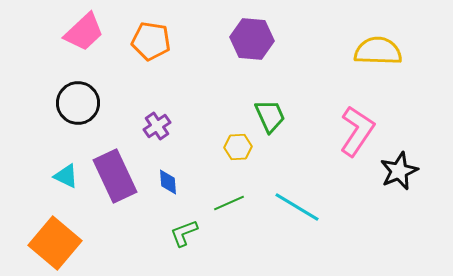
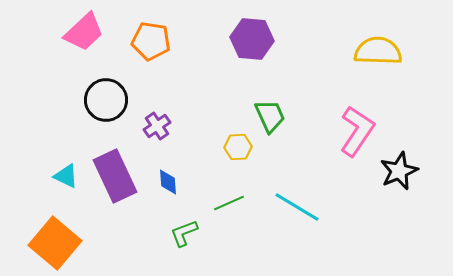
black circle: moved 28 px right, 3 px up
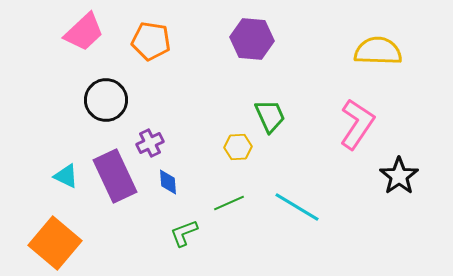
purple cross: moved 7 px left, 17 px down; rotated 8 degrees clockwise
pink L-shape: moved 7 px up
black star: moved 5 px down; rotated 12 degrees counterclockwise
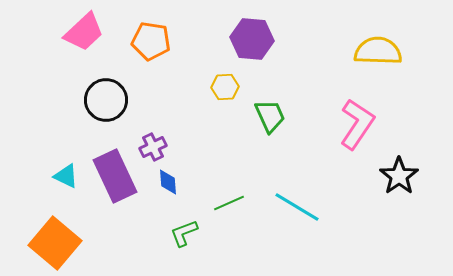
purple cross: moved 3 px right, 4 px down
yellow hexagon: moved 13 px left, 60 px up
